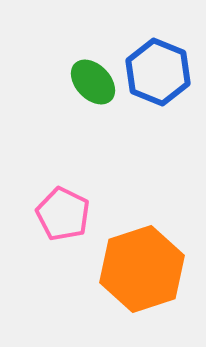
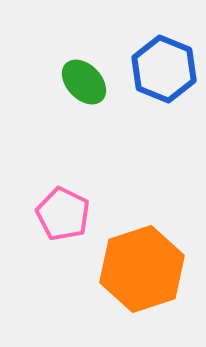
blue hexagon: moved 6 px right, 3 px up
green ellipse: moved 9 px left
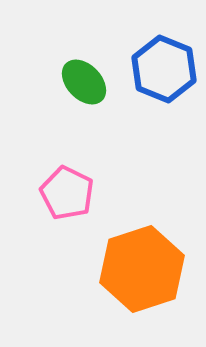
pink pentagon: moved 4 px right, 21 px up
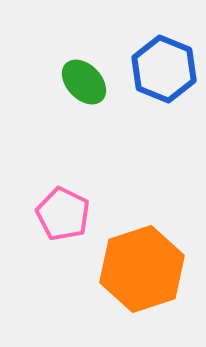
pink pentagon: moved 4 px left, 21 px down
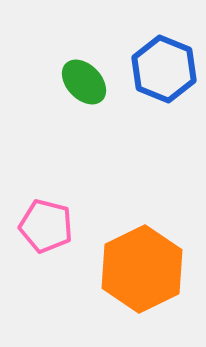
pink pentagon: moved 17 px left, 12 px down; rotated 12 degrees counterclockwise
orange hexagon: rotated 8 degrees counterclockwise
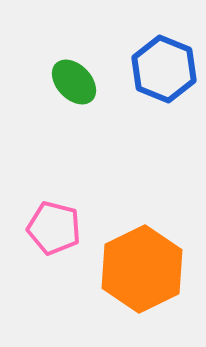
green ellipse: moved 10 px left
pink pentagon: moved 8 px right, 2 px down
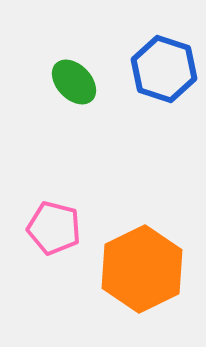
blue hexagon: rotated 4 degrees counterclockwise
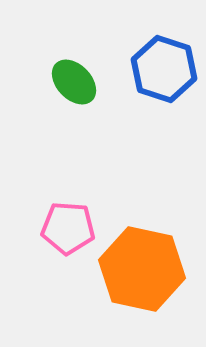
pink pentagon: moved 14 px right; rotated 10 degrees counterclockwise
orange hexagon: rotated 22 degrees counterclockwise
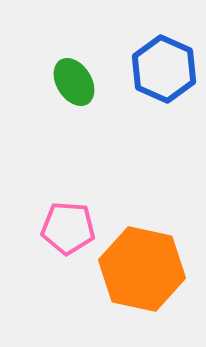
blue hexagon: rotated 6 degrees clockwise
green ellipse: rotated 12 degrees clockwise
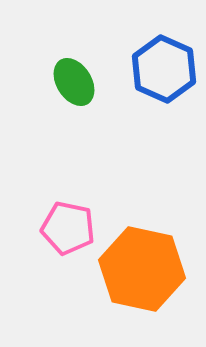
pink pentagon: rotated 8 degrees clockwise
